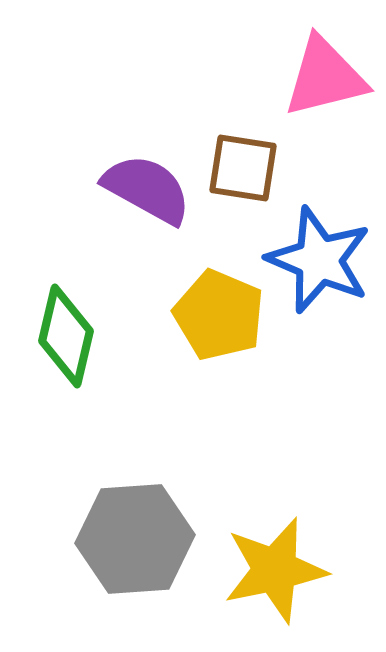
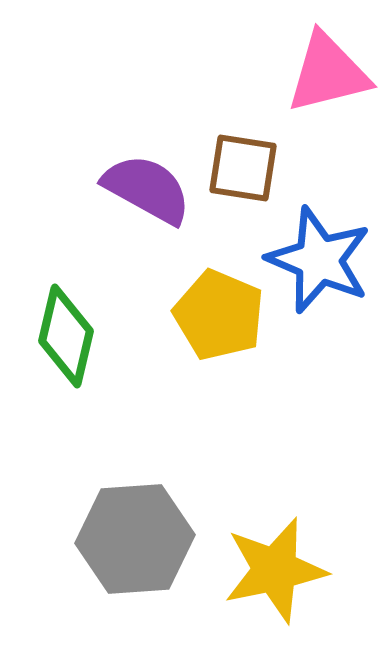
pink triangle: moved 3 px right, 4 px up
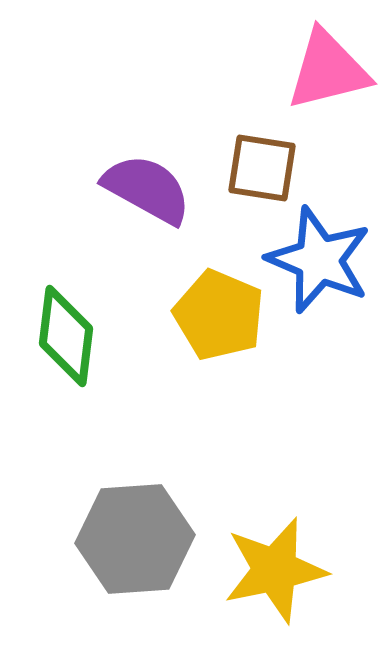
pink triangle: moved 3 px up
brown square: moved 19 px right
green diamond: rotated 6 degrees counterclockwise
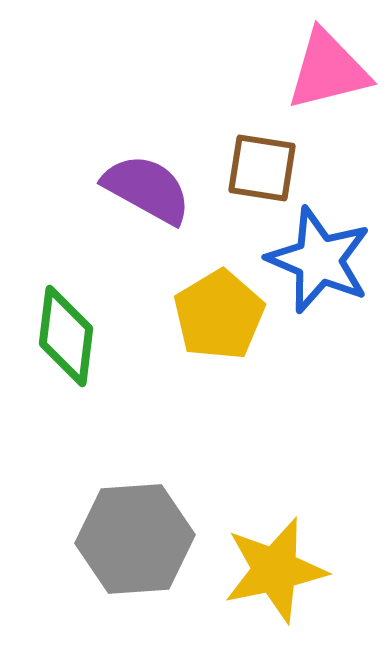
yellow pentagon: rotated 18 degrees clockwise
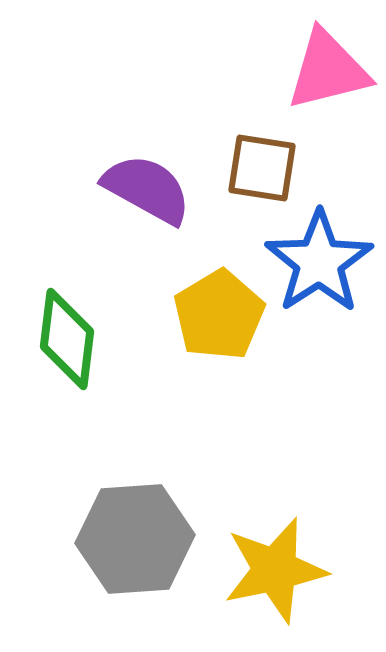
blue star: moved 2 px down; rotated 16 degrees clockwise
green diamond: moved 1 px right, 3 px down
